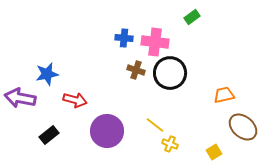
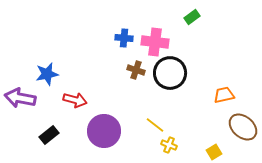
purple circle: moved 3 px left
yellow cross: moved 1 px left, 1 px down
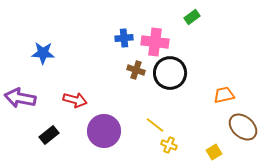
blue cross: rotated 12 degrees counterclockwise
blue star: moved 4 px left, 21 px up; rotated 15 degrees clockwise
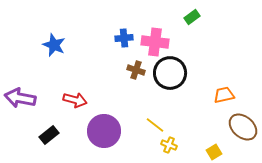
blue star: moved 11 px right, 8 px up; rotated 20 degrees clockwise
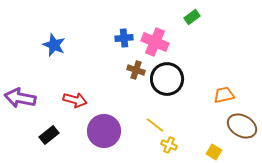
pink cross: rotated 16 degrees clockwise
black circle: moved 3 px left, 6 px down
brown ellipse: moved 1 px left, 1 px up; rotated 12 degrees counterclockwise
yellow square: rotated 28 degrees counterclockwise
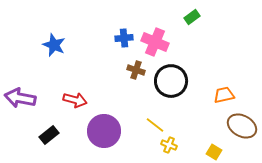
black circle: moved 4 px right, 2 px down
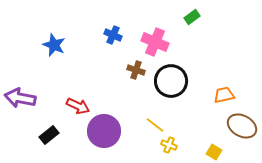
blue cross: moved 11 px left, 3 px up; rotated 30 degrees clockwise
red arrow: moved 3 px right, 6 px down; rotated 10 degrees clockwise
